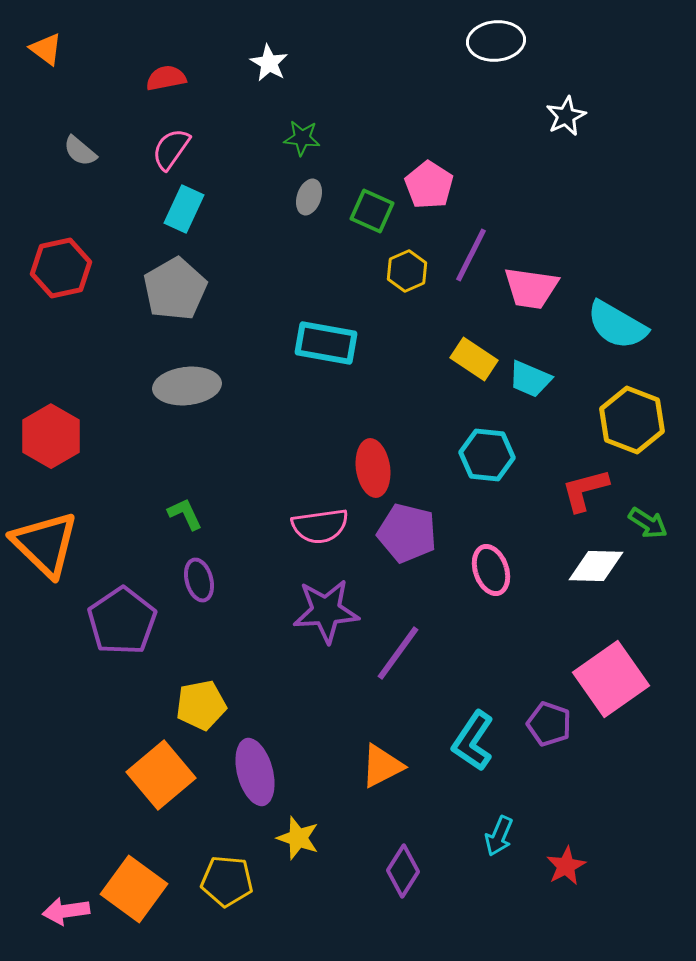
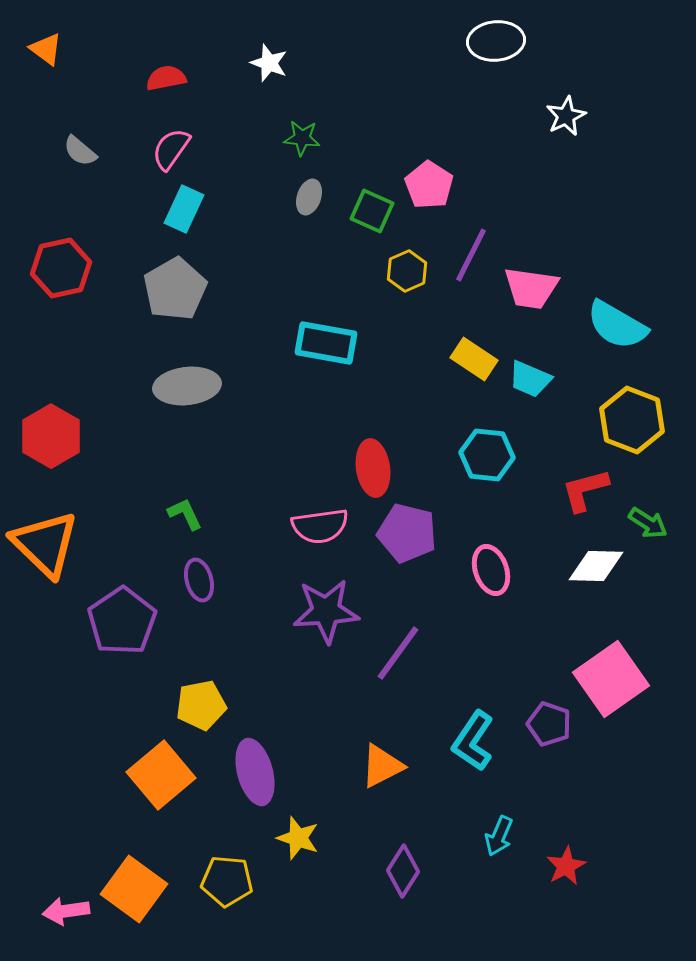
white star at (269, 63): rotated 9 degrees counterclockwise
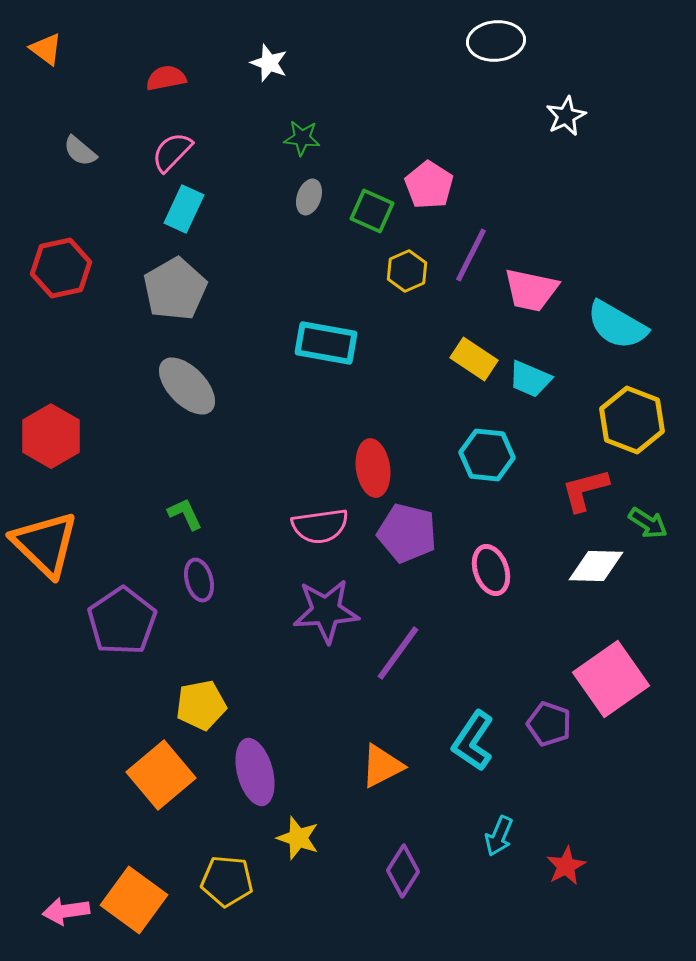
pink semicircle at (171, 149): moved 1 px right, 3 px down; rotated 9 degrees clockwise
pink trapezoid at (531, 288): moved 2 px down; rotated 4 degrees clockwise
gray ellipse at (187, 386): rotated 52 degrees clockwise
orange square at (134, 889): moved 11 px down
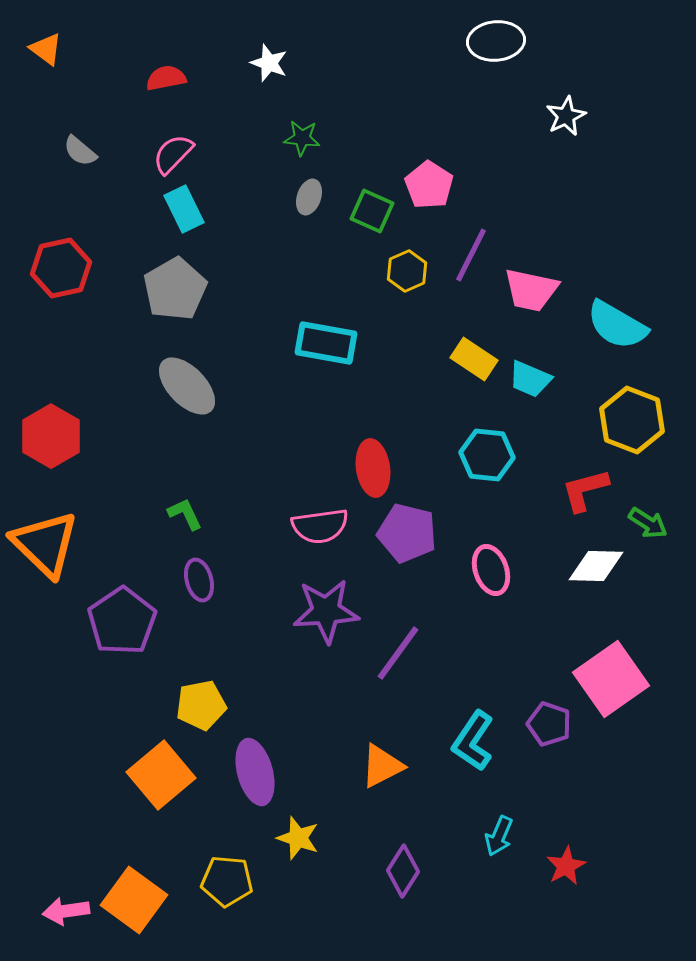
pink semicircle at (172, 152): moved 1 px right, 2 px down
cyan rectangle at (184, 209): rotated 51 degrees counterclockwise
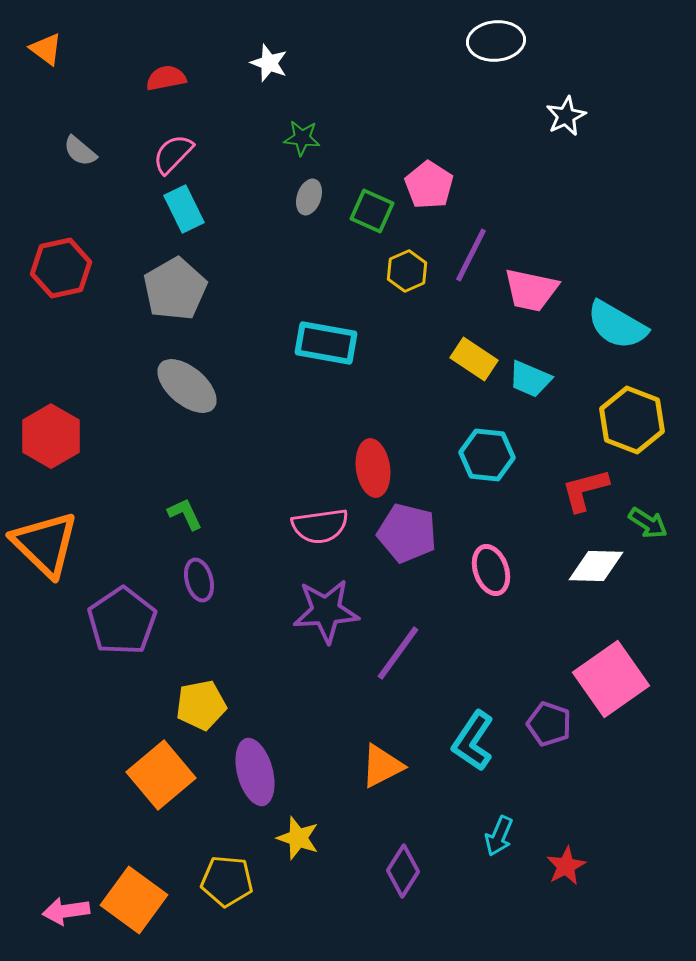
gray ellipse at (187, 386): rotated 6 degrees counterclockwise
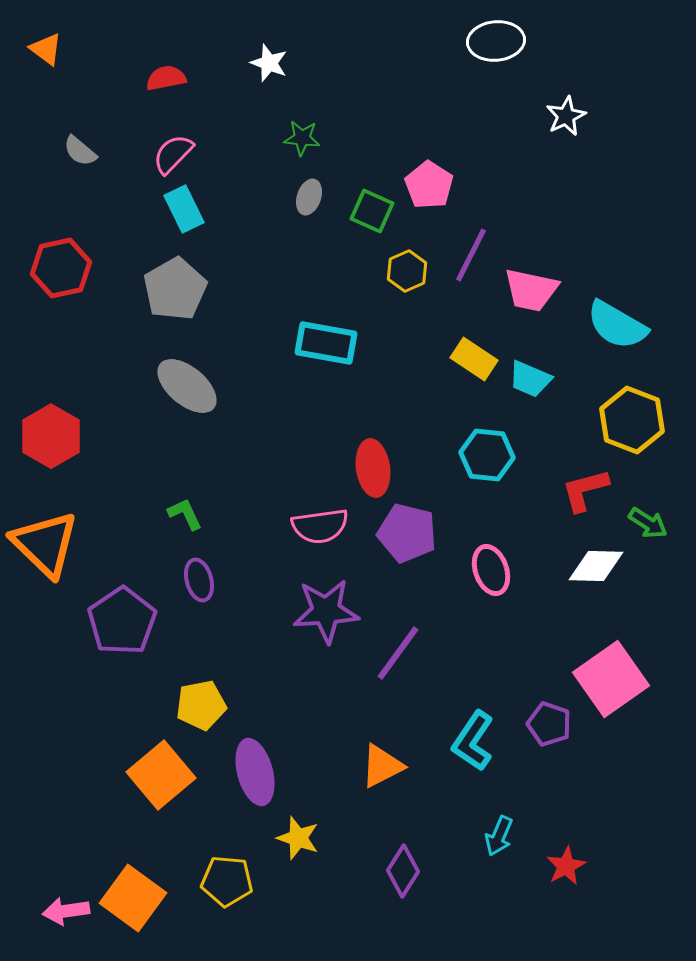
orange square at (134, 900): moved 1 px left, 2 px up
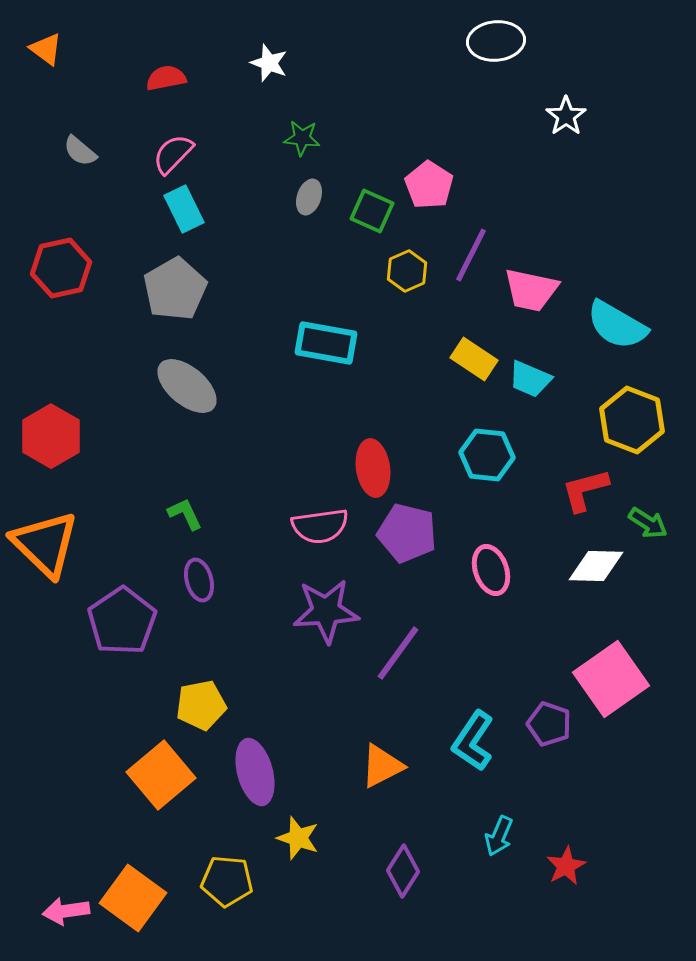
white star at (566, 116): rotated 9 degrees counterclockwise
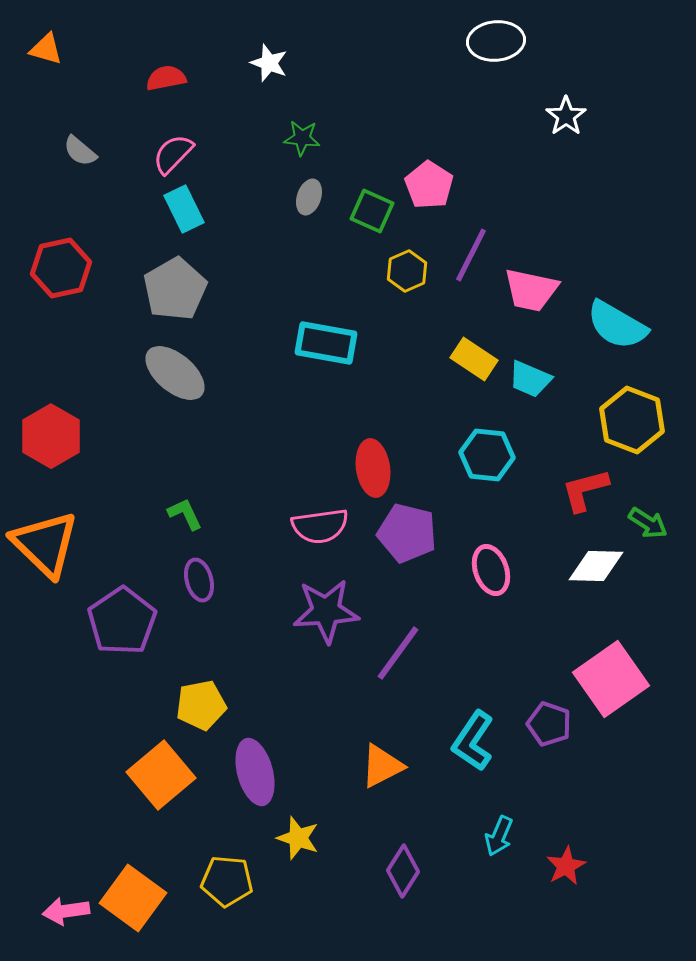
orange triangle at (46, 49): rotated 21 degrees counterclockwise
gray ellipse at (187, 386): moved 12 px left, 13 px up
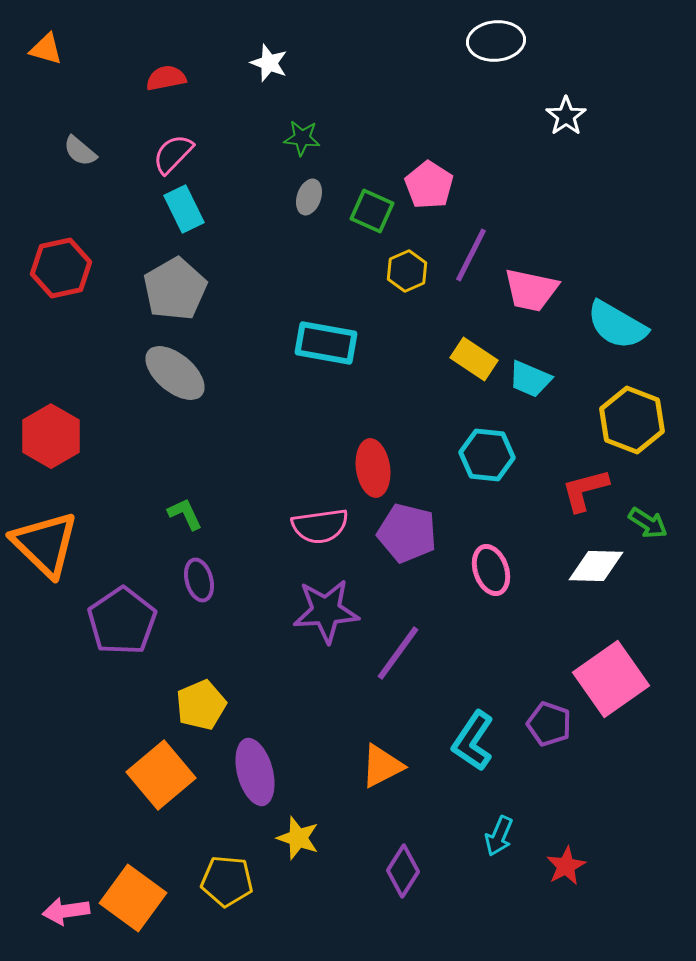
yellow pentagon at (201, 705): rotated 12 degrees counterclockwise
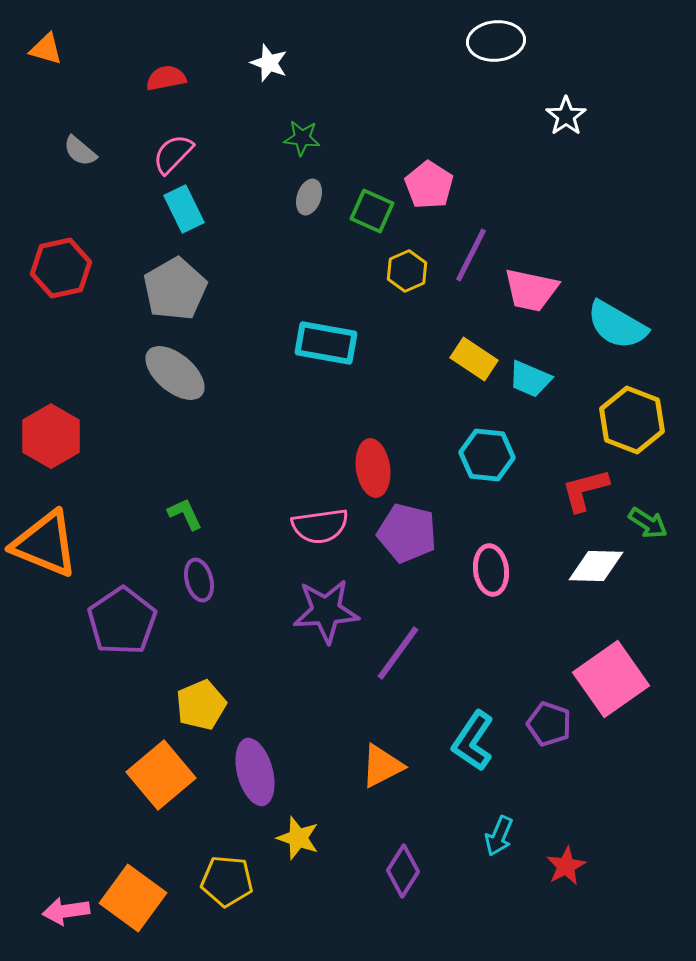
orange triangle at (45, 544): rotated 22 degrees counterclockwise
pink ellipse at (491, 570): rotated 12 degrees clockwise
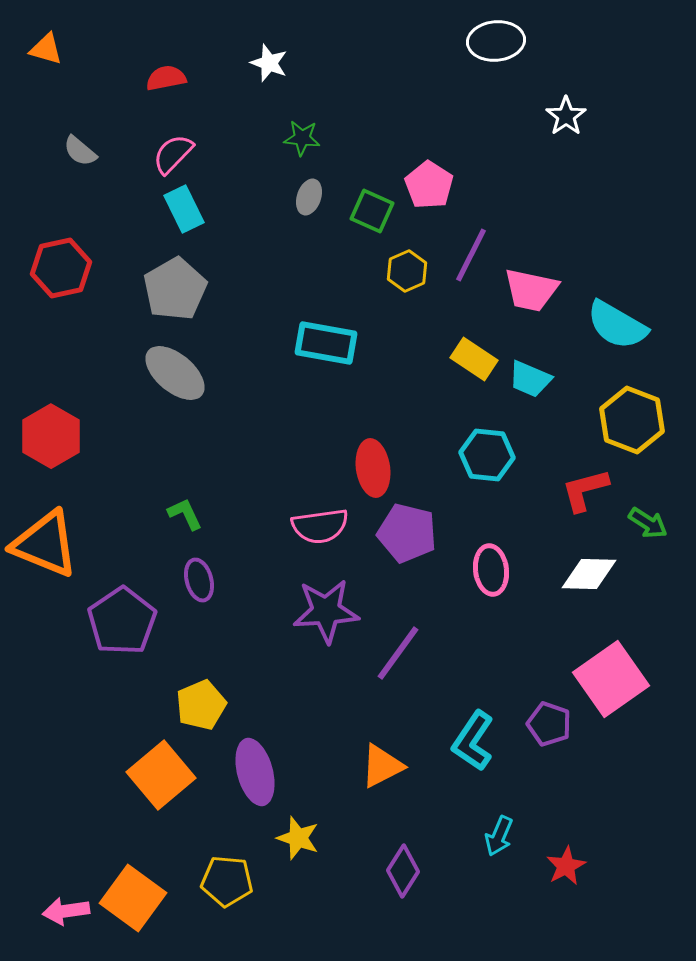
white diamond at (596, 566): moved 7 px left, 8 px down
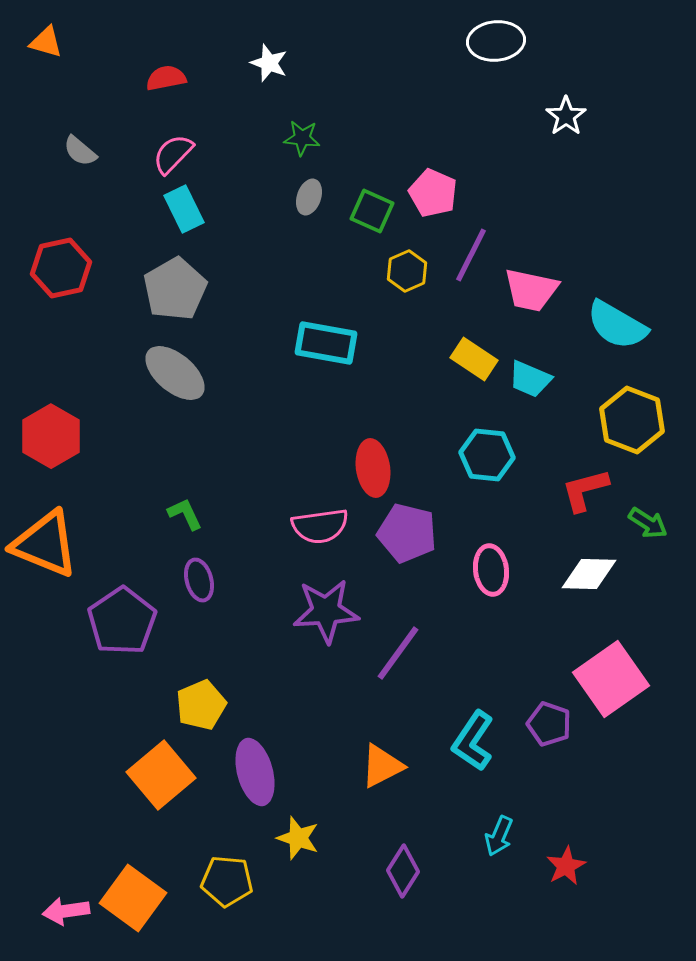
orange triangle at (46, 49): moved 7 px up
pink pentagon at (429, 185): moved 4 px right, 8 px down; rotated 9 degrees counterclockwise
